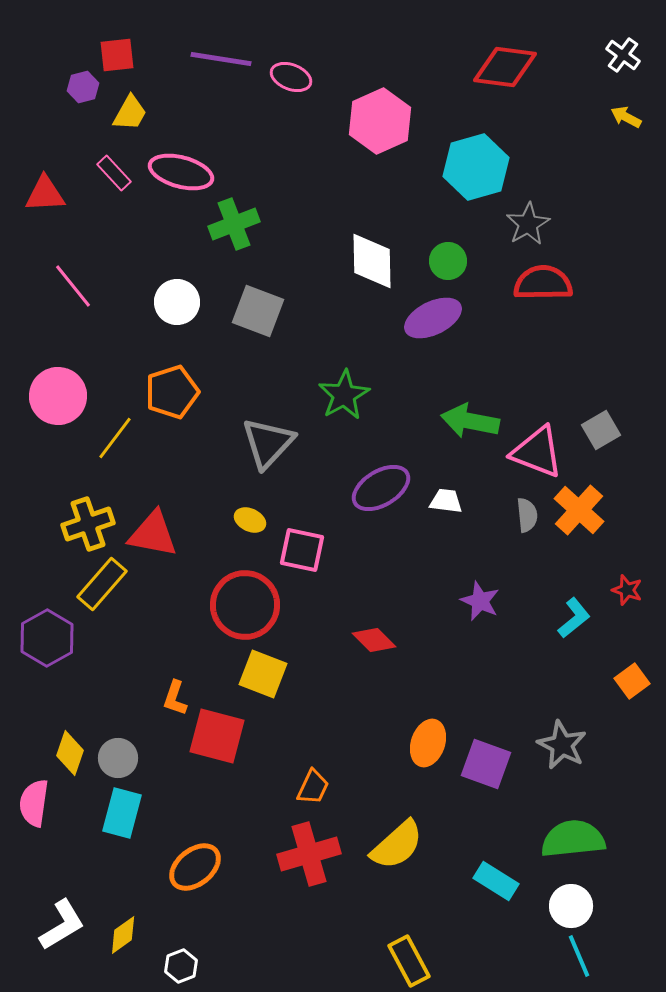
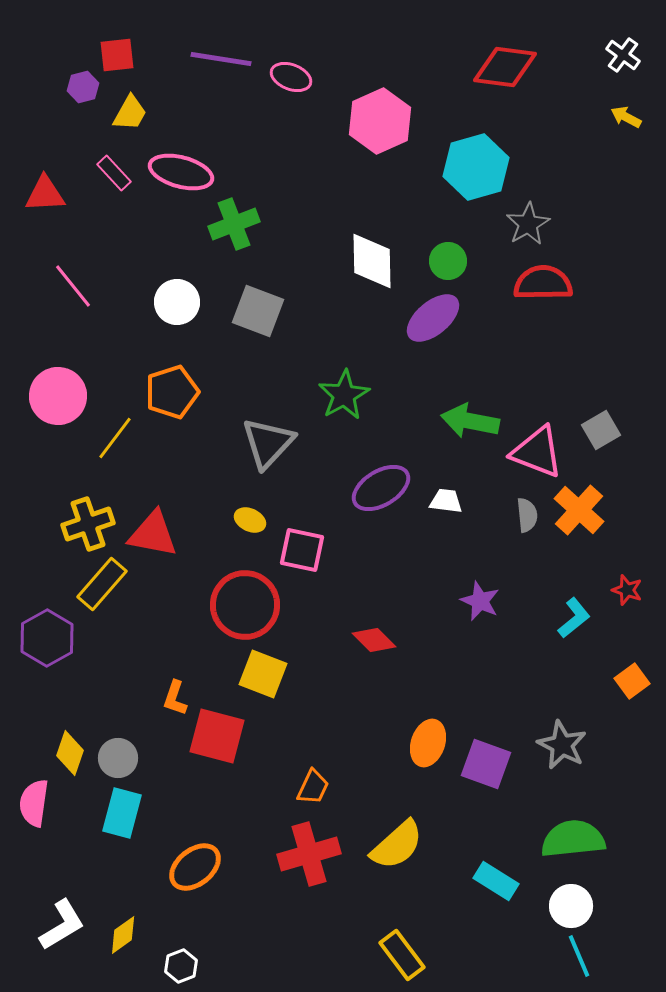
purple ellipse at (433, 318): rotated 14 degrees counterclockwise
yellow rectangle at (409, 961): moved 7 px left, 6 px up; rotated 9 degrees counterclockwise
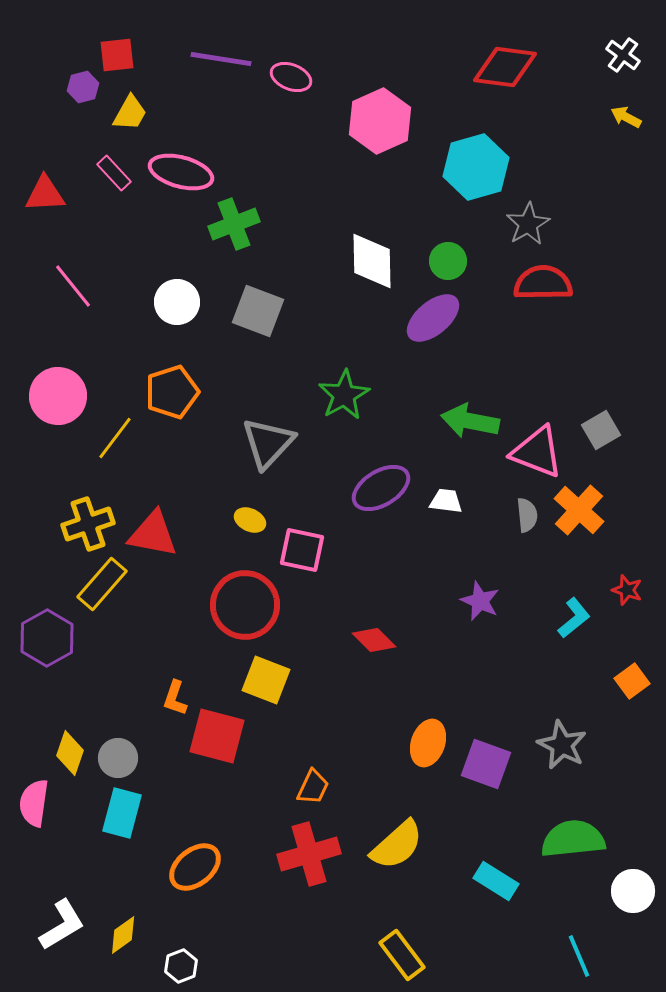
yellow square at (263, 674): moved 3 px right, 6 px down
white circle at (571, 906): moved 62 px right, 15 px up
